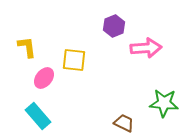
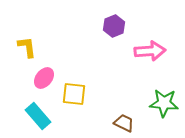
pink arrow: moved 4 px right, 3 px down
yellow square: moved 34 px down
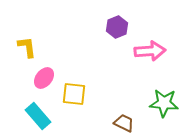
purple hexagon: moved 3 px right, 1 px down
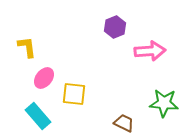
purple hexagon: moved 2 px left
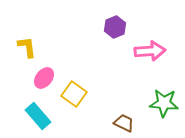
yellow square: rotated 30 degrees clockwise
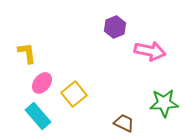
yellow L-shape: moved 6 px down
pink arrow: rotated 16 degrees clockwise
pink ellipse: moved 2 px left, 5 px down
yellow square: rotated 15 degrees clockwise
green star: rotated 8 degrees counterclockwise
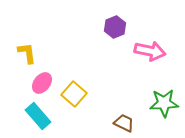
yellow square: rotated 10 degrees counterclockwise
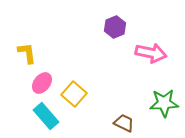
pink arrow: moved 1 px right, 2 px down
cyan rectangle: moved 8 px right
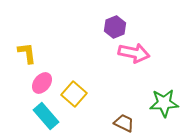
pink arrow: moved 17 px left
